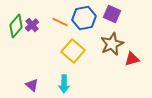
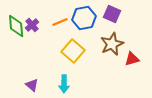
orange line: rotated 49 degrees counterclockwise
green diamond: rotated 45 degrees counterclockwise
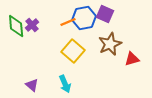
purple square: moved 7 px left
orange line: moved 8 px right
brown star: moved 2 px left
cyan arrow: moved 1 px right; rotated 24 degrees counterclockwise
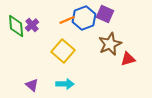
blue hexagon: rotated 10 degrees counterclockwise
orange line: moved 1 px left, 2 px up
yellow square: moved 10 px left
red triangle: moved 4 px left
cyan arrow: rotated 66 degrees counterclockwise
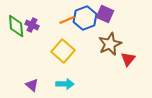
blue hexagon: moved 1 px right
purple cross: rotated 24 degrees counterclockwise
red triangle: rotated 35 degrees counterclockwise
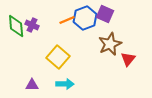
yellow square: moved 5 px left, 6 px down
purple triangle: rotated 40 degrees counterclockwise
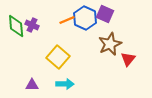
blue hexagon: rotated 15 degrees counterclockwise
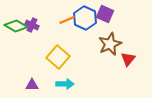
green diamond: rotated 55 degrees counterclockwise
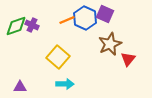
green diamond: rotated 50 degrees counterclockwise
purple triangle: moved 12 px left, 2 px down
